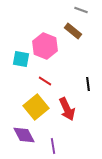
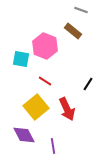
black line: rotated 40 degrees clockwise
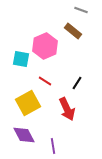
pink hexagon: rotated 15 degrees clockwise
black line: moved 11 px left, 1 px up
yellow square: moved 8 px left, 4 px up; rotated 10 degrees clockwise
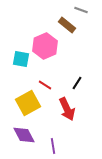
brown rectangle: moved 6 px left, 6 px up
red line: moved 4 px down
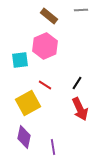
gray line: rotated 24 degrees counterclockwise
brown rectangle: moved 18 px left, 9 px up
cyan square: moved 1 px left, 1 px down; rotated 18 degrees counterclockwise
red arrow: moved 13 px right
purple diamond: moved 2 px down; rotated 40 degrees clockwise
purple line: moved 1 px down
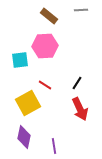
pink hexagon: rotated 20 degrees clockwise
purple line: moved 1 px right, 1 px up
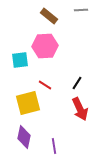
yellow square: rotated 15 degrees clockwise
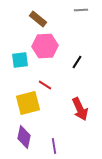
brown rectangle: moved 11 px left, 3 px down
black line: moved 21 px up
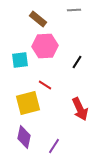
gray line: moved 7 px left
purple line: rotated 42 degrees clockwise
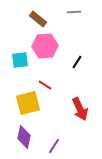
gray line: moved 2 px down
